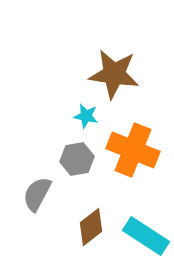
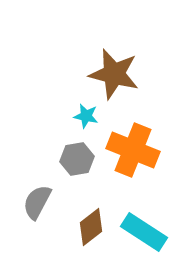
brown star: rotated 6 degrees clockwise
gray semicircle: moved 8 px down
cyan rectangle: moved 2 px left, 4 px up
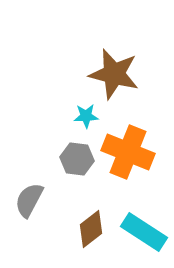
cyan star: rotated 15 degrees counterclockwise
orange cross: moved 5 px left, 2 px down
gray hexagon: rotated 16 degrees clockwise
gray semicircle: moved 8 px left, 2 px up
brown diamond: moved 2 px down
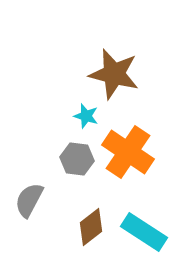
cyan star: rotated 20 degrees clockwise
orange cross: rotated 12 degrees clockwise
brown diamond: moved 2 px up
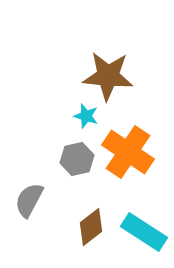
brown star: moved 6 px left, 2 px down; rotated 9 degrees counterclockwise
gray hexagon: rotated 20 degrees counterclockwise
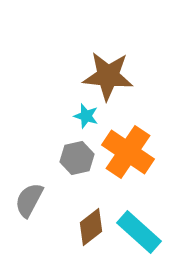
gray hexagon: moved 1 px up
cyan rectangle: moved 5 px left; rotated 9 degrees clockwise
